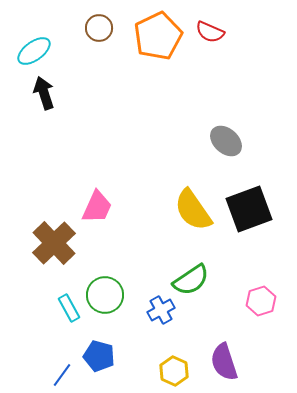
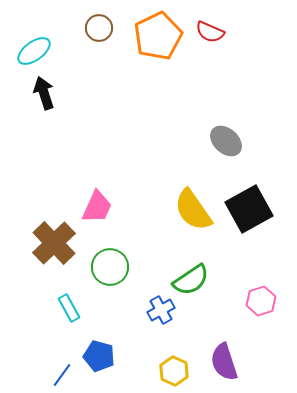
black square: rotated 9 degrees counterclockwise
green circle: moved 5 px right, 28 px up
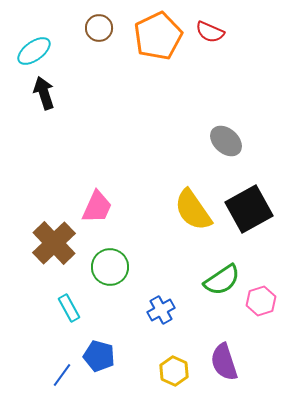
green semicircle: moved 31 px right
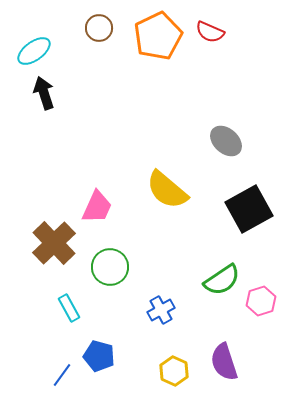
yellow semicircle: moved 26 px left, 20 px up; rotated 15 degrees counterclockwise
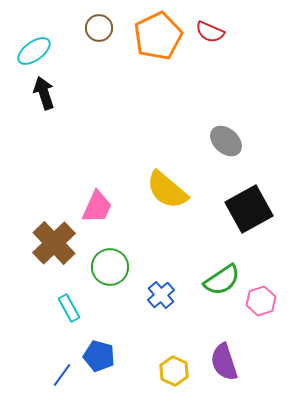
blue cross: moved 15 px up; rotated 12 degrees counterclockwise
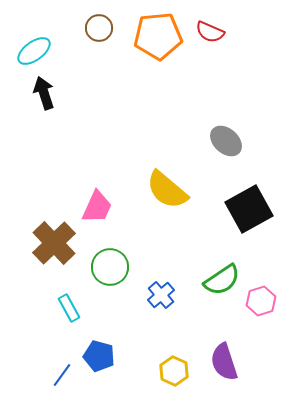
orange pentagon: rotated 21 degrees clockwise
